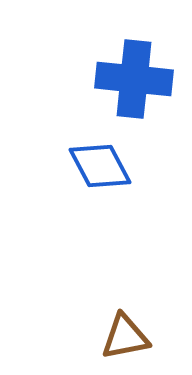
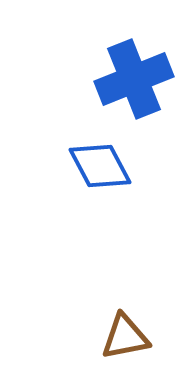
blue cross: rotated 28 degrees counterclockwise
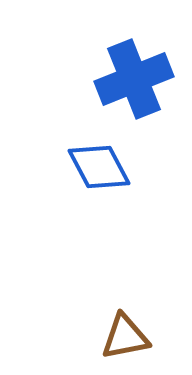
blue diamond: moved 1 px left, 1 px down
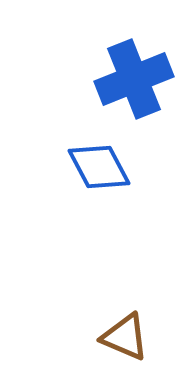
brown triangle: rotated 34 degrees clockwise
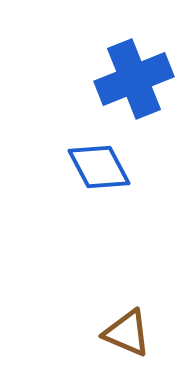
brown triangle: moved 2 px right, 4 px up
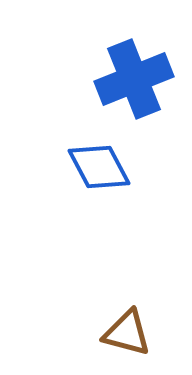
brown triangle: rotated 8 degrees counterclockwise
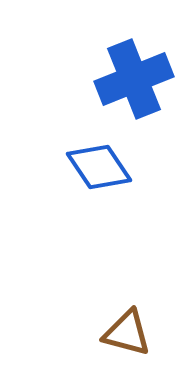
blue diamond: rotated 6 degrees counterclockwise
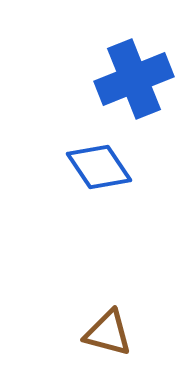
brown triangle: moved 19 px left
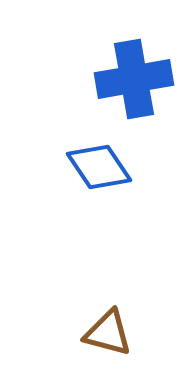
blue cross: rotated 12 degrees clockwise
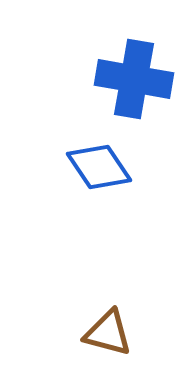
blue cross: rotated 20 degrees clockwise
